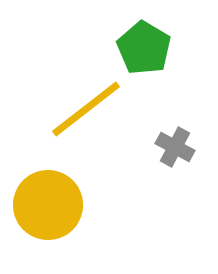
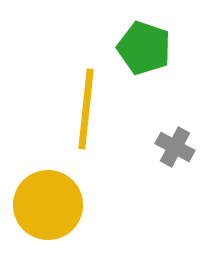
green pentagon: rotated 12 degrees counterclockwise
yellow line: rotated 46 degrees counterclockwise
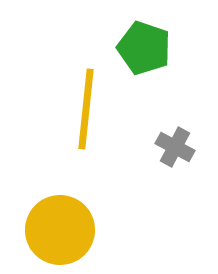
yellow circle: moved 12 px right, 25 px down
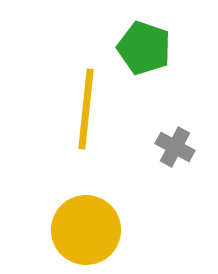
yellow circle: moved 26 px right
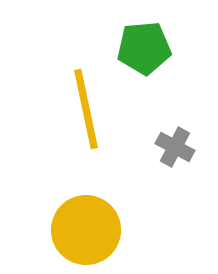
green pentagon: rotated 24 degrees counterclockwise
yellow line: rotated 18 degrees counterclockwise
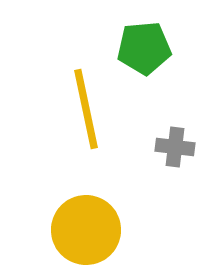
gray cross: rotated 21 degrees counterclockwise
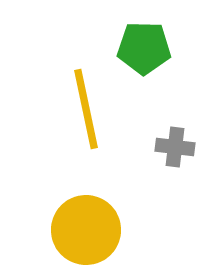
green pentagon: rotated 6 degrees clockwise
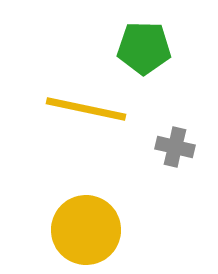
yellow line: rotated 66 degrees counterclockwise
gray cross: rotated 6 degrees clockwise
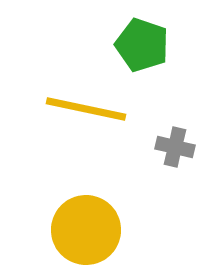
green pentagon: moved 2 px left, 3 px up; rotated 18 degrees clockwise
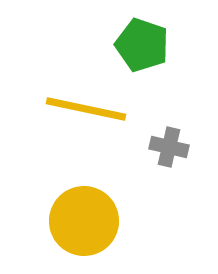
gray cross: moved 6 px left
yellow circle: moved 2 px left, 9 px up
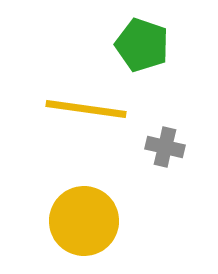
yellow line: rotated 4 degrees counterclockwise
gray cross: moved 4 px left
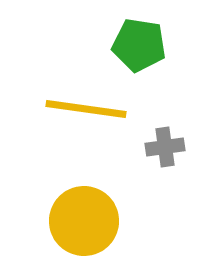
green pentagon: moved 3 px left; rotated 10 degrees counterclockwise
gray cross: rotated 21 degrees counterclockwise
